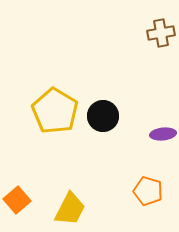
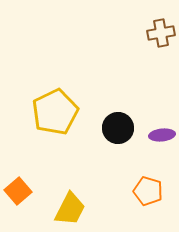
yellow pentagon: moved 1 px down; rotated 15 degrees clockwise
black circle: moved 15 px right, 12 px down
purple ellipse: moved 1 px left, 1 px down
orange square: moved 1 px right, 9 px up
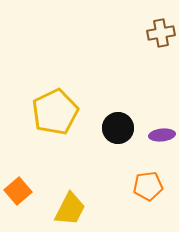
orange pentagon: moved 5 px up; rotated 24 degrees counterclockwise
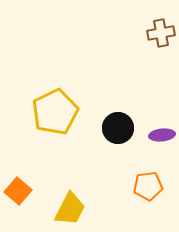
orange square: rotated 8 degrees counterclockwise
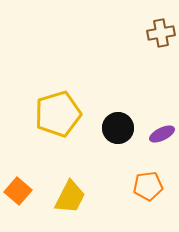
yellow pentagon: moved 3 px right, 2 px down; rotated 9 degrees clockwise
purple ellipse: moved 1 px up; rotated 20 degrees counterclockwise
yellow trapezoid: moved 12 px up
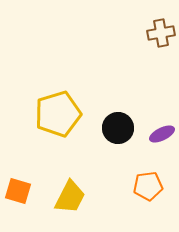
orange square: rotated 24 degrees counterclockwise
